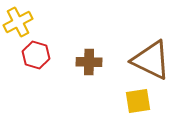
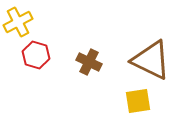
brown cross: rotated 25 degrees clockwise
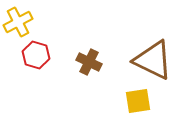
brown triangle: moved 2 px right
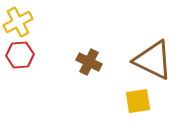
red hexagon: moved 16 px left; rotated 20 degrees counterclockwise
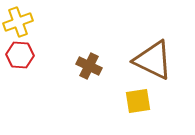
yellow cross: rotated 8 degrees clockwise
red hexagon: rotated 8 degrees clockwise
brown cross: moved 4 px down
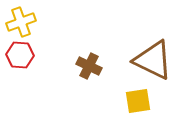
yellow cross: moved 3 px right
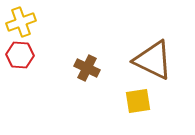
brown cross: moved 2 px left, 2 px down
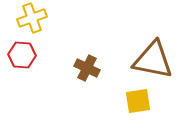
yellow cross: moved 11 px right, 4 px up
red hexagon: moved 2 px right
brown triangle: rotated 15 degrees counterclockwise
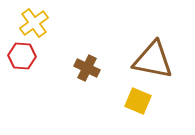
yellow cross: moved 2 px right, 5 px down; rotated 16 degrees counterclockwise
red hexagon: moved 1 px down
yellow square: rotated 32 degrees clockwise
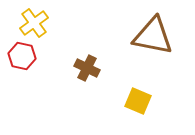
red hexagon: rotated 8 degrees clockwise
brown triangle: moved 24 px up
